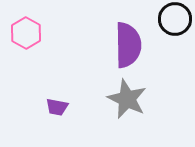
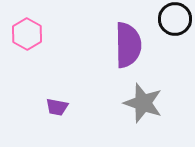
pink hexagon: moved 1 px right, 1 px down
gray star: moved 16 px right, 4 px down; rotated 6 degrees counterclockwise
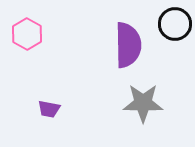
black circle: moved 5 px down
gray star: rotated 18 degrees counterclockwise
purple trapezoid: moved 8 px left, 2 px down
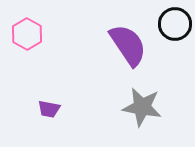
purple semicircle: rotated 33 degrees counterclockwise
gray star: moved 1 px left, 4 px down; rotated 9 degrees clockwise
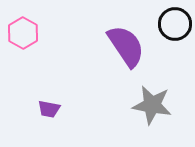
pink hexagon: moved 4 px left, 1 px up
purple semicircle: moved 2 px left, 1 px down
gray star: moved 10 px right, 2 px up
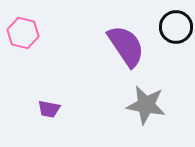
black circle: moved 1 px right, 3 px down
pink hexagon: rotated 16 degrees counterclockwise
gray star: moved 6 px left
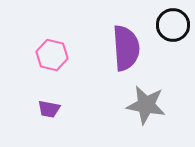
black circle: moved 3 px left, 2 px up
pink hexagon: moved 29 px right, 22 px down
purple semicircle: moved 2 px down; rotated 30 degrees clockwise
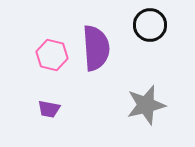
black circle: moved 23 px left
purple semicircle: moved 30 px left
gray star: rotated 24 degrees counterclockwise
